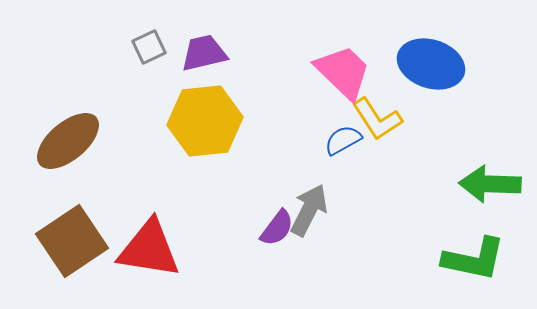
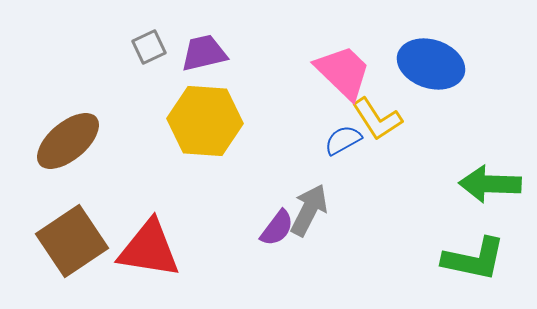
yellow hexagon: rotated 10 degrees clockwise
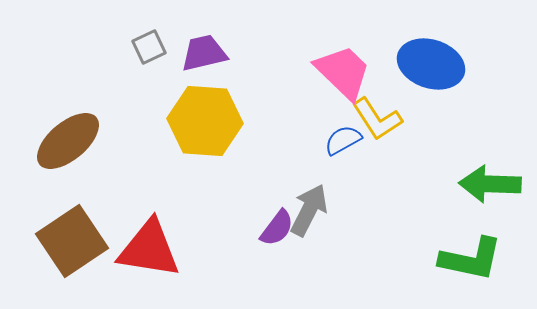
green L-shape: moved 3 px left
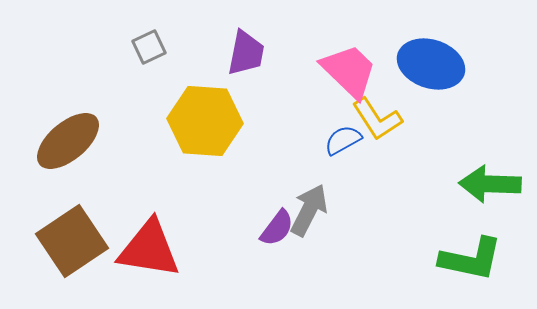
purple trapezoid: moved 42 px right; rotated 114 degrees clockwise
pink trapezoid: moved 6 px right, 1 px up
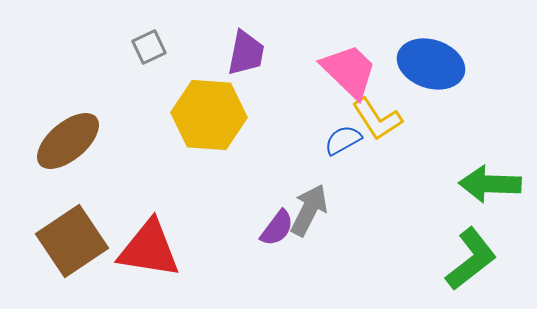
yellow hexagon: moved 4 px right, 6 px up
green L-shape: rotated 50 degrees counterclockwise
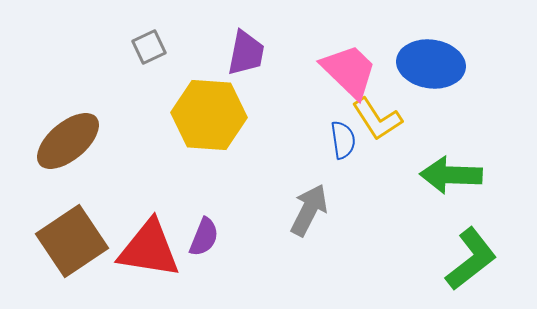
blue ellipse: rotated 10 degrees counterclockwise
blue semicircle: rotated 111 degrees clockwise
green arrow: moved 39 px left, 9 px up
purple semicircle: moved 73 px left, 9 px down; rotated 15 degrees counterclockwise
